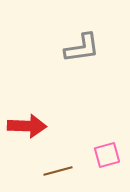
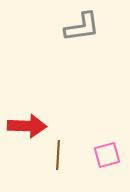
gray L-shape: moved 21 px up
brown line: moved 16 px up; rotated 72 degrees counterclockwise
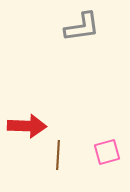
pink square: moved 3 px up
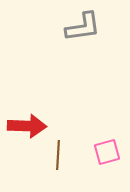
gray L-shape: moved 1 px right
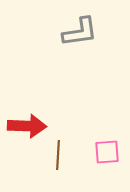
gray L-shape: moved 3 px left, 5 px down
pink square: rotated 12 degrees clockwise
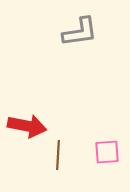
red arrow: rotated 9 degrees clockwise
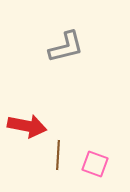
gray L-shape: moved 14 px left, 15 px down; rotated 6 degrees counterclockwise
pink square: moved 12 px left, 12 px down; rotated 24 degrees clockwise
